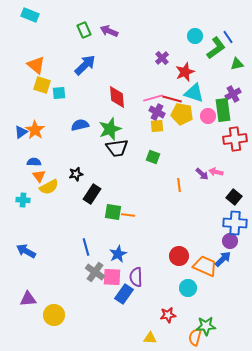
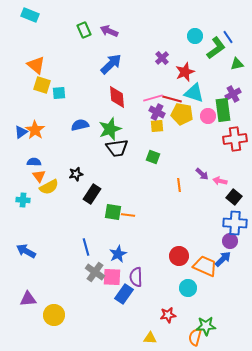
blue arrow at (85, 65): moved 26 px right, 1 px up
pink arrow at (216, 172): moved 4 px right, 9 px down
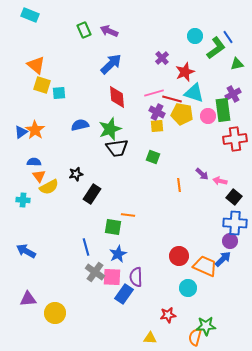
pink line at (153, 98): moved 1 px right, 5 px up
green square at (113, 212): moved 15 px down
yellow circle at (54, 315): moved 1 px right, 2 px up
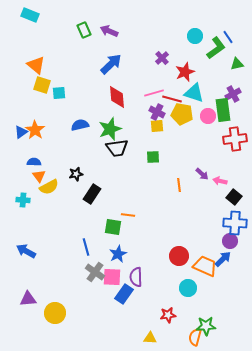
green square at (153, 157): rotated 24 degrees counterclockwise
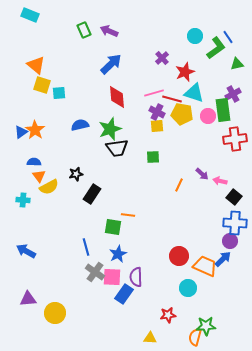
orange line at (179, 185): rotated 32 degrees clockwise
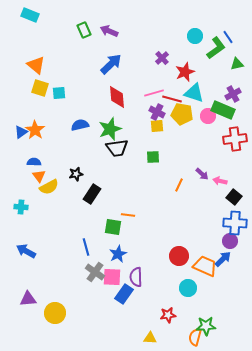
yellow square at (42, 85): moved 2 px left, 3 px down
green rectangle at (223, 110): rotated 60 degrees counterclockwise
cyan cross at (23, 200): moved 2 px left, 7 px down
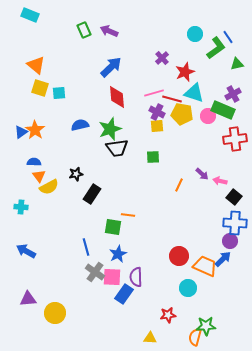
cyan circle at (195, 36): moved 2 px up
blue arrow at (111, 64): moved 3 px down
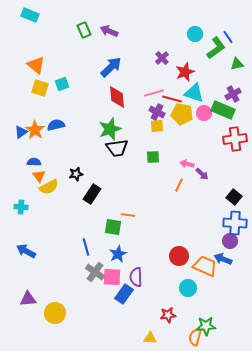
cyan square at (59, 93): moved 3 px right, 9 px up; rotated 16 degrees counterclockwise
pink circle at (208, 116): moved 4 px left, 3 px up
blue semicircle at (80, 125): moved 24 px left
pink arrow at (220, 181): moved 33 px left, 17 px up
blue arrow at (223, 259): rotated 114 degrees counterclockwise
